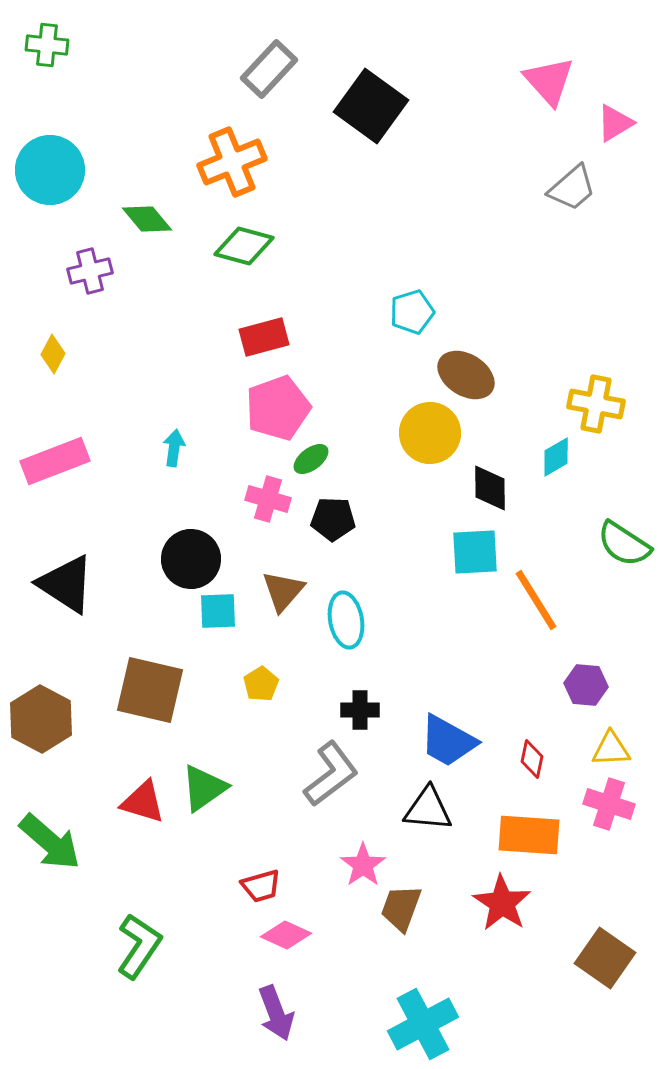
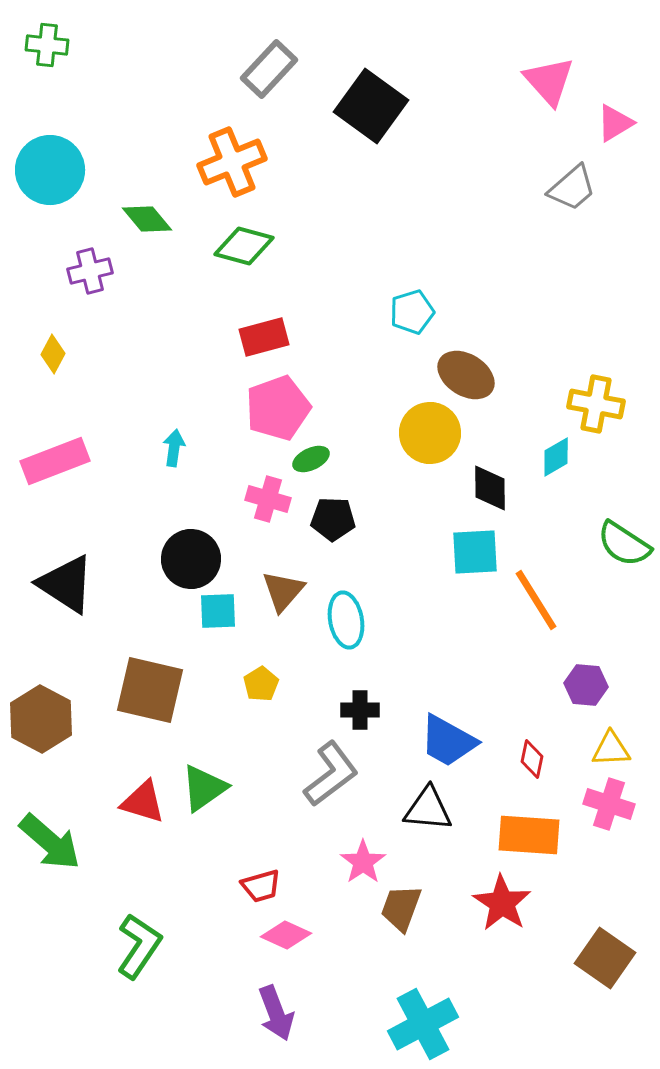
green ellipse at (311, 459): rotated 12 degrees clockwise
pink star at (363, 865): moved 3 px up
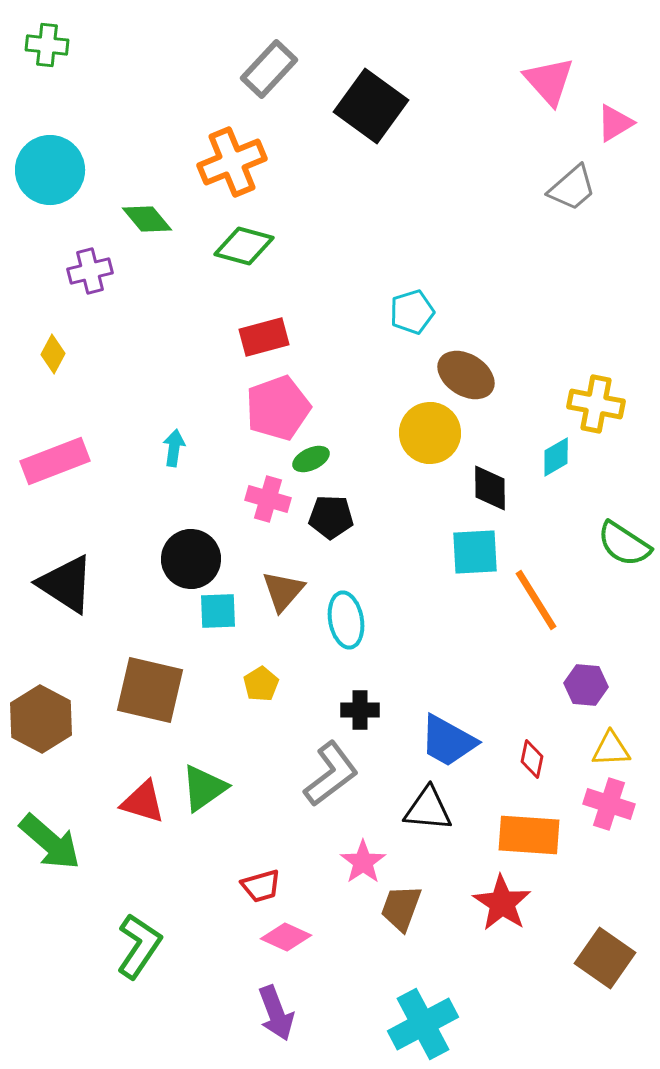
black pentagon at (333, 519): moved 2 px left, 2 px up
pink diamond at (286, 935): moved 2 px down
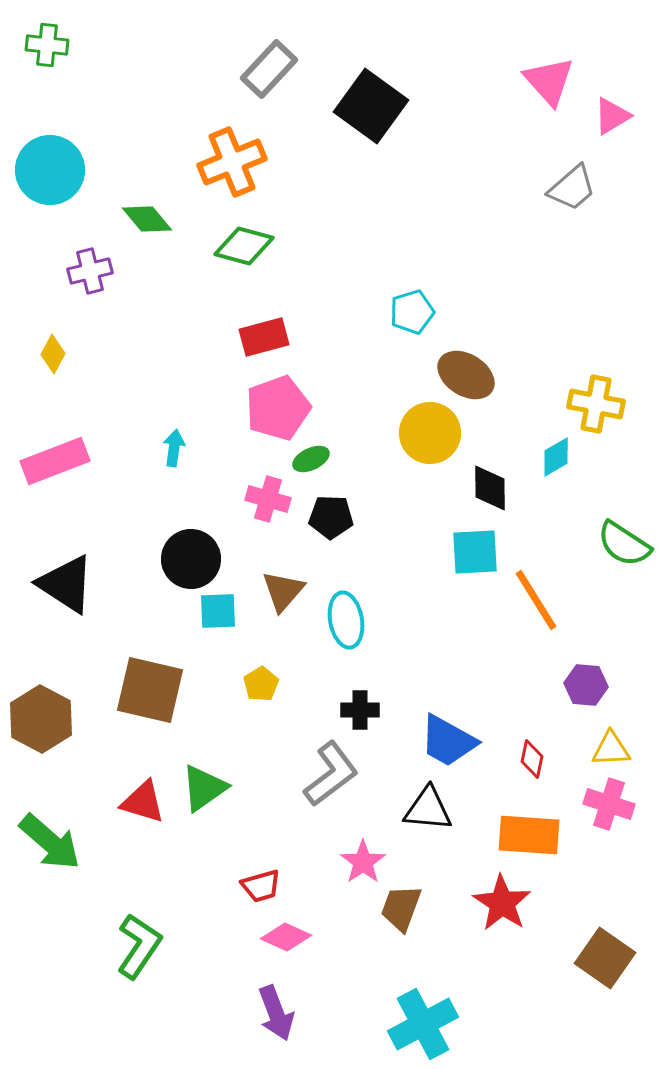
pink triangle at (615, 123): moved 3 px left, 7 px up
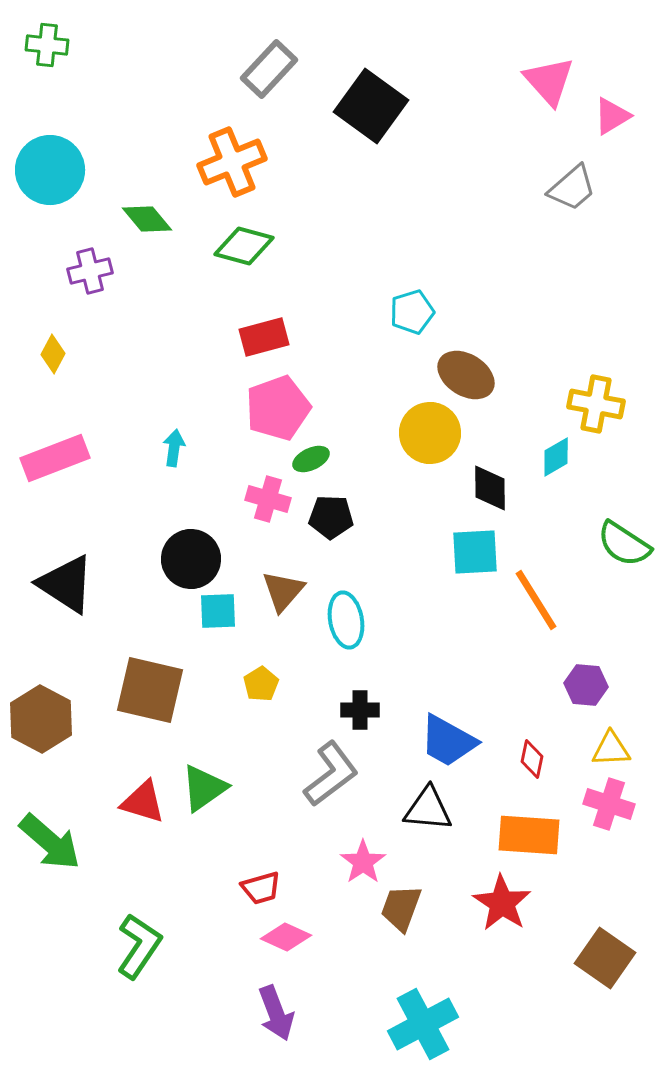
pink rectangle at (55, 461): moved 3 px up
red trapezoid at (261, 886): moved 2 px down
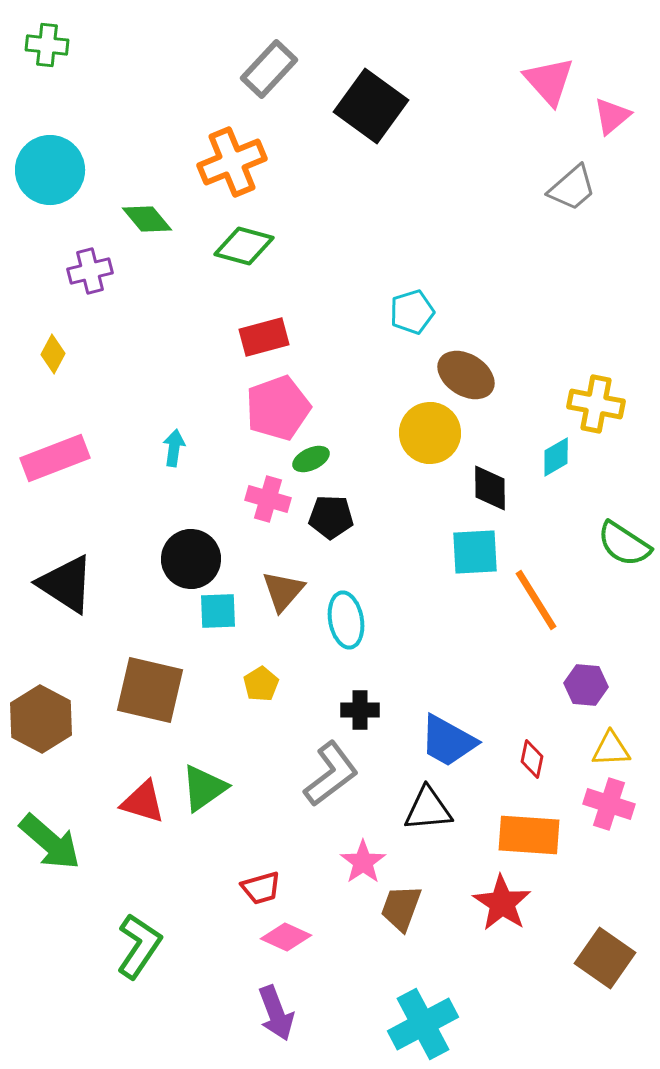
pink triangle at (612, 116): rotated 9 degrees counterclockwise
black triangle at (428, 809): rotated 10 degrees counterclockwise
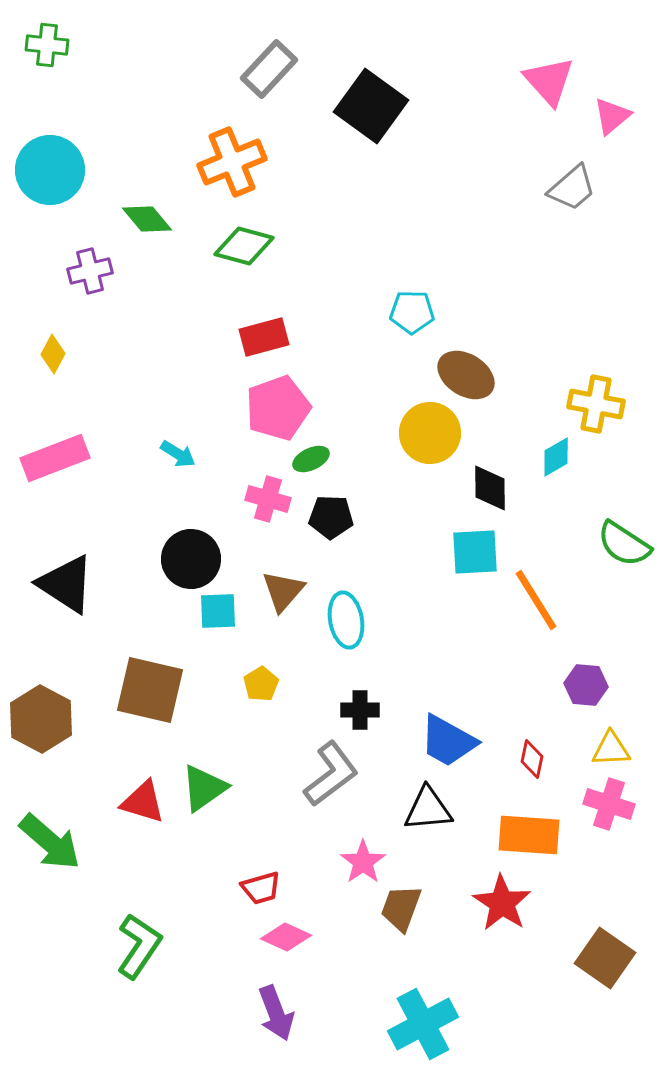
cyan pentagon at (412, 312): rotated 18 degrees clockwise
cyan arrow at (174, 448): moved 4 px right, 6 px down; rotated 114 degrees clockwise
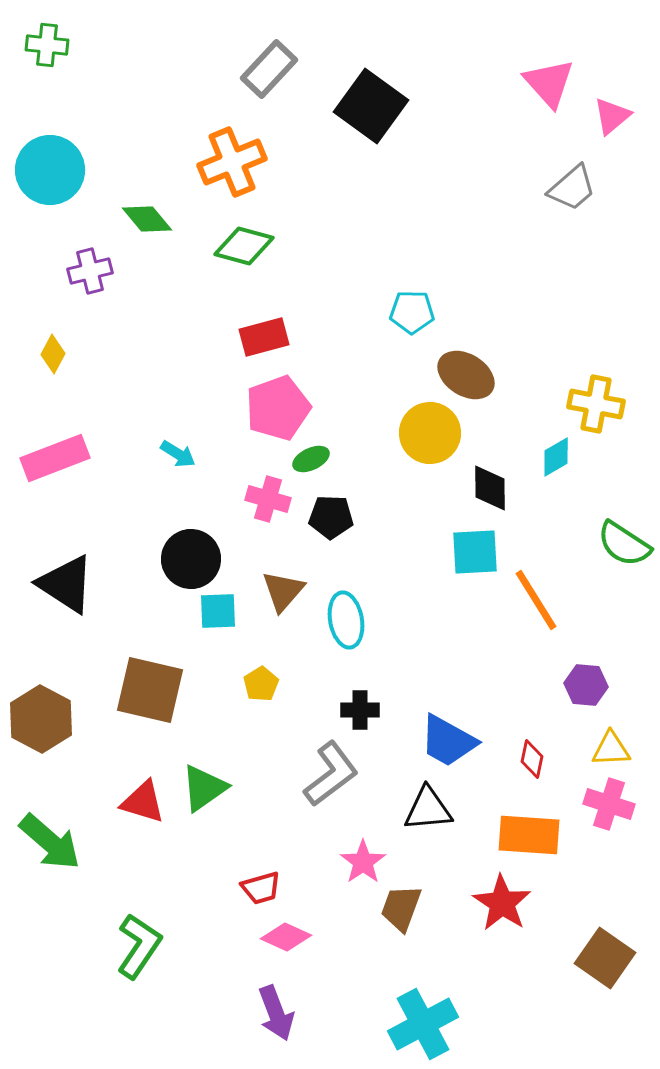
pink triangle at (549, 81): moved 2 px down
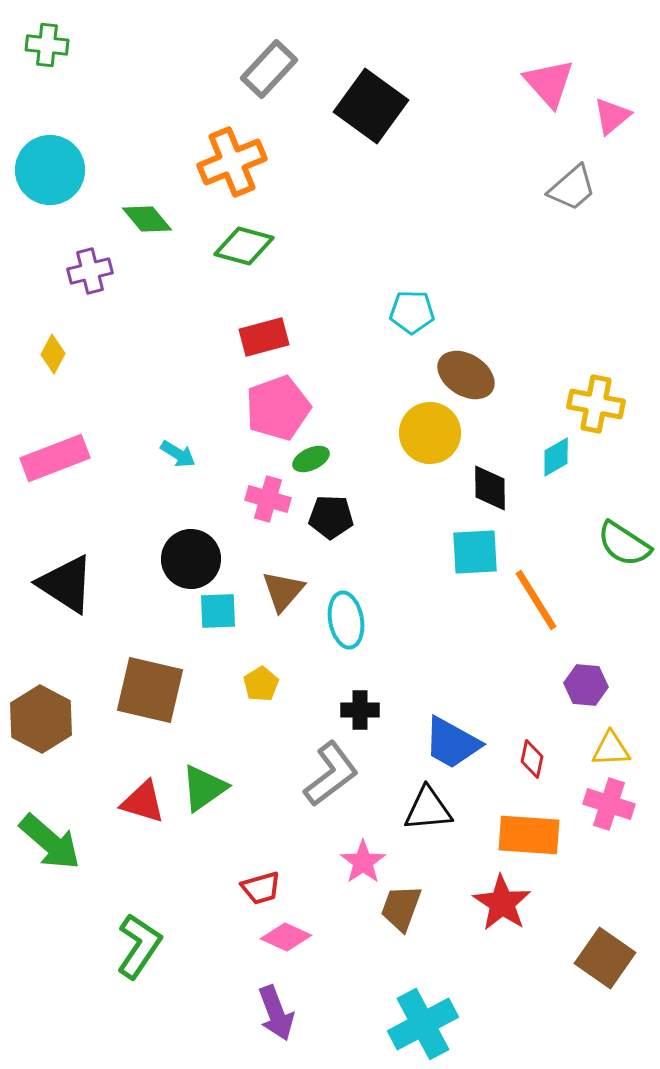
blue trapezoid at (448, 741): moved 4 px right, 2 px down
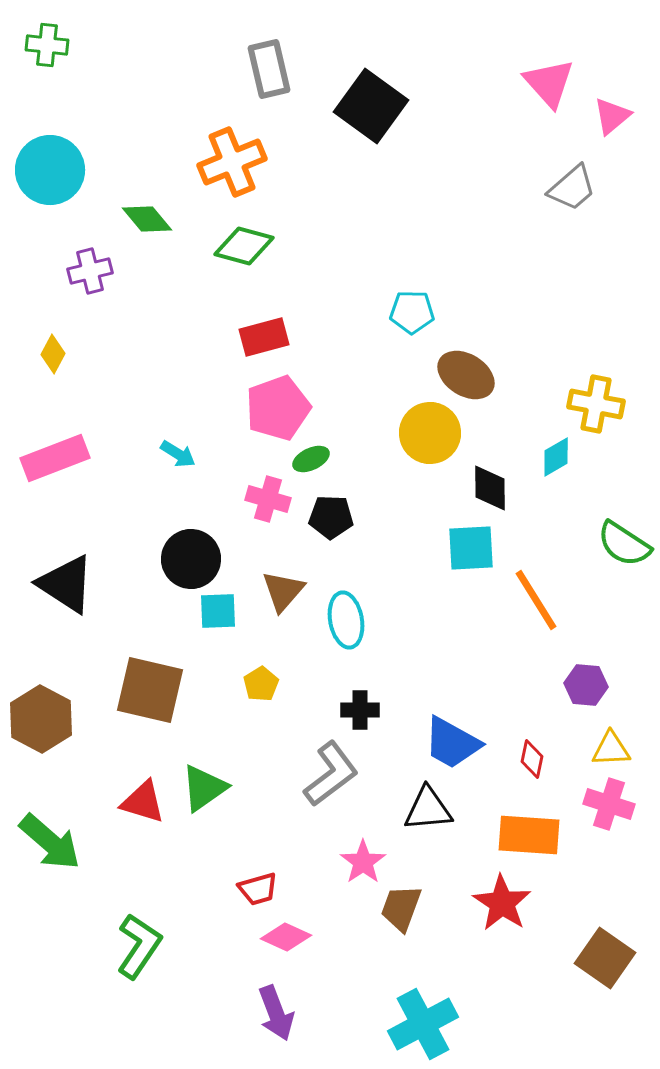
gray rectangle at (269, 69): rotated 56 degrees counterclockwise
cyan square at (475, 552): moved 4 px left, 4 px up
red trapezoid at (261, 888): moved 3 px left, 1 px down
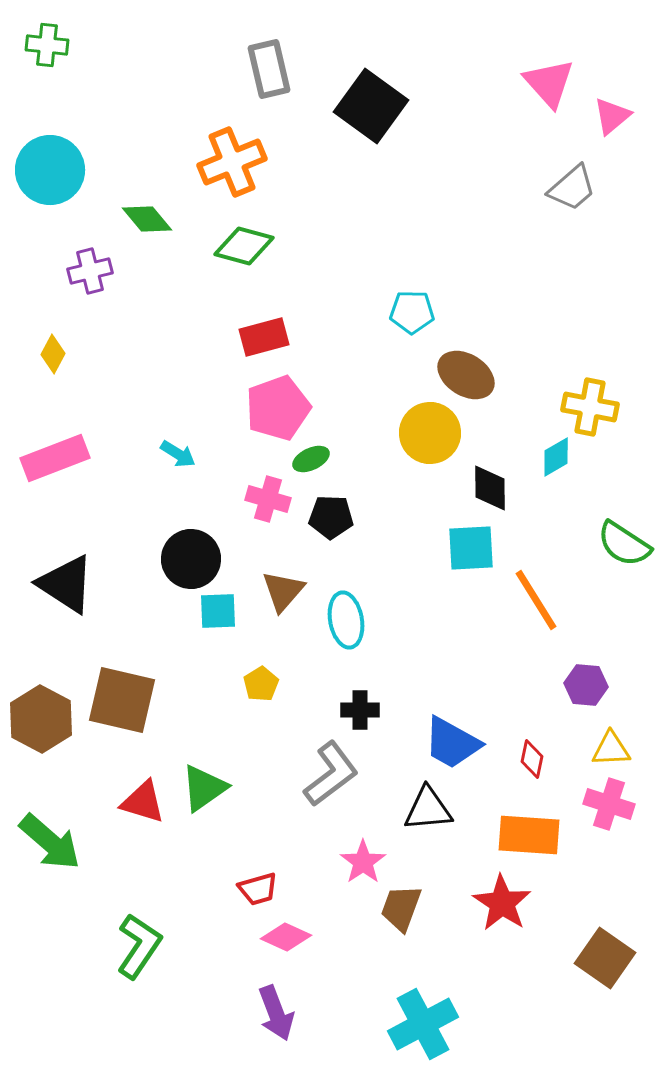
yellow cross at (596, 404): moved 6 px left, 3 px down
brown square at (150, 690): moved 28 px left, 10 px down
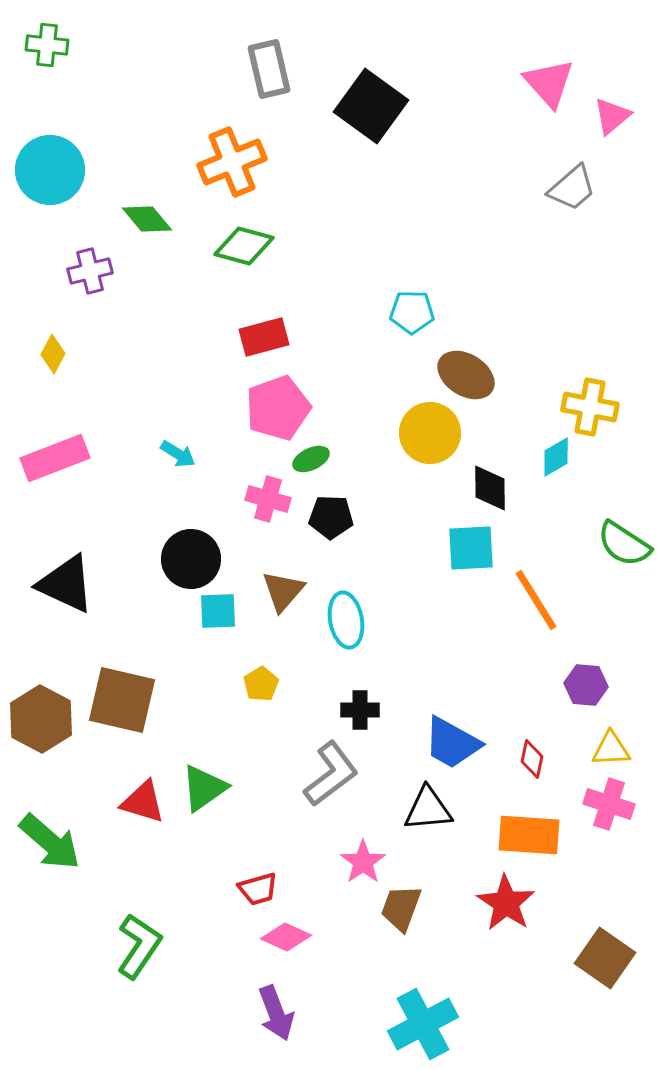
black triangle at (66, 584): rotated 8 degrees counterclockwise
red star at (502, 903): moved 4 px right
